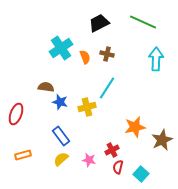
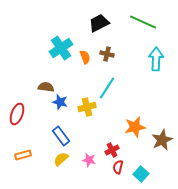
red ellipse: moved 1 px right
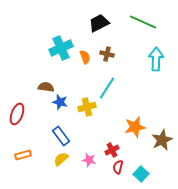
cyan cross: rotated 10 degrees clockwise
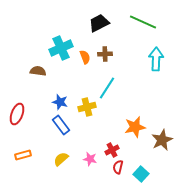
brown cross: moved 2 px left; rotated 16 degrees counterclockwise
brown semicircle: moved 8 px left, 16 px up
blue rectangle: moved 11 px up
pink star: moved 1 px right, 1 px up
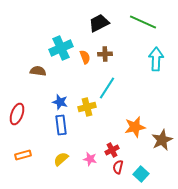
blue rectangle: rotated 30 degrees clockwise
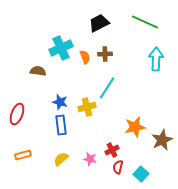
green line: moved 2 px right
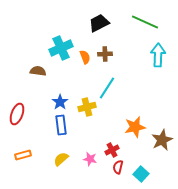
cyan arrow: moved 2 px right, 4 px up
blue star: rotated 21 degrees clockwise
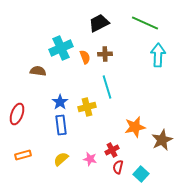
green line: moved 1 px down
cyan line: moved 1 px up; rotated 50 degrees counterclockwise
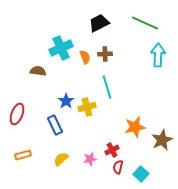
blue star: moved 6 px right, 1 px up
blue rectangle: moved 6 px left; rotated 18 degrees counterclockwise
pink star: rotated 24 degrees counterclockwise
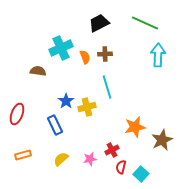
red semicircle: moved 3 px right
